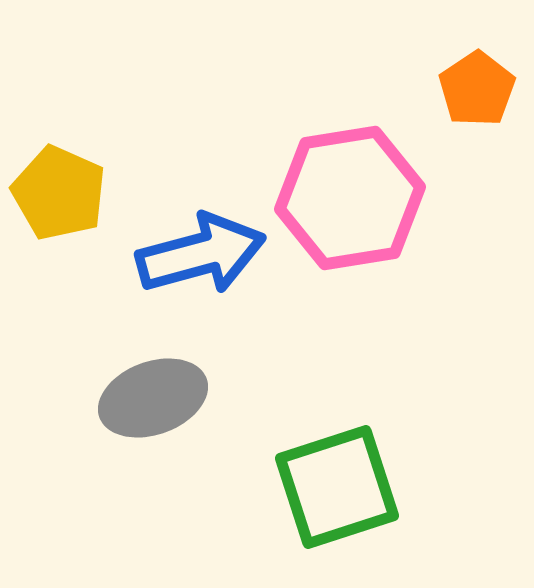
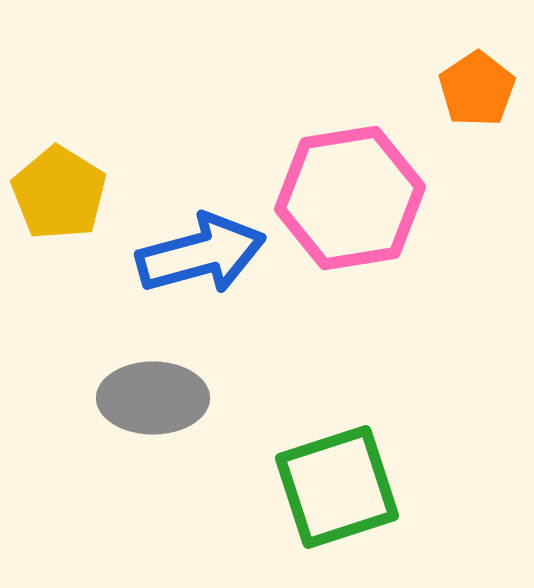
yellow pentagon: rotated 8 degrees clockwise
gray ellipse: rotated 20 degrees clockwise
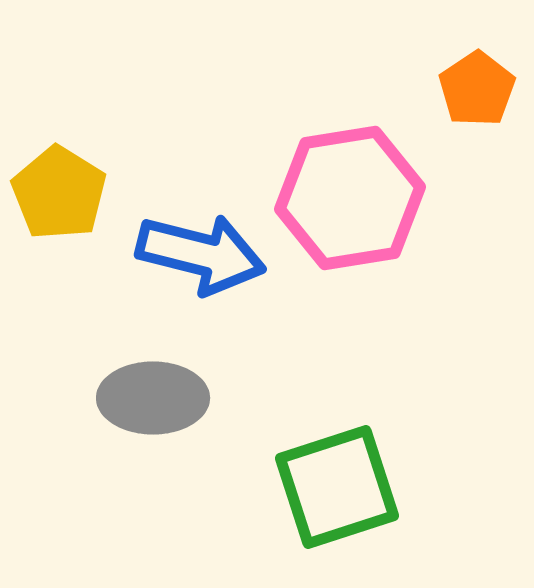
blue arrow: rotated 29 degrees clockwise
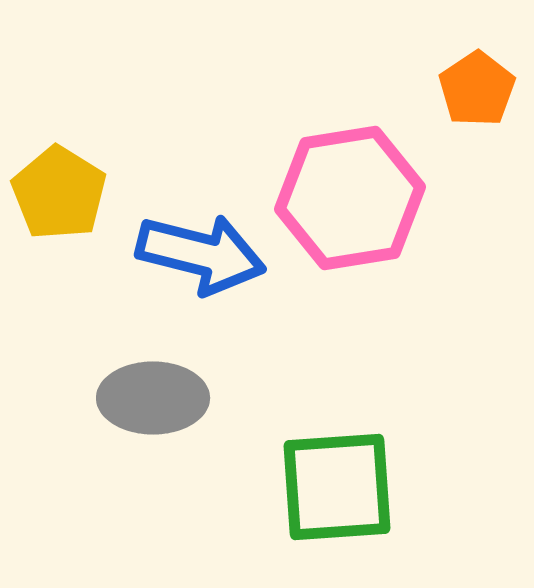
green square: rotated 14 degrees clockwise
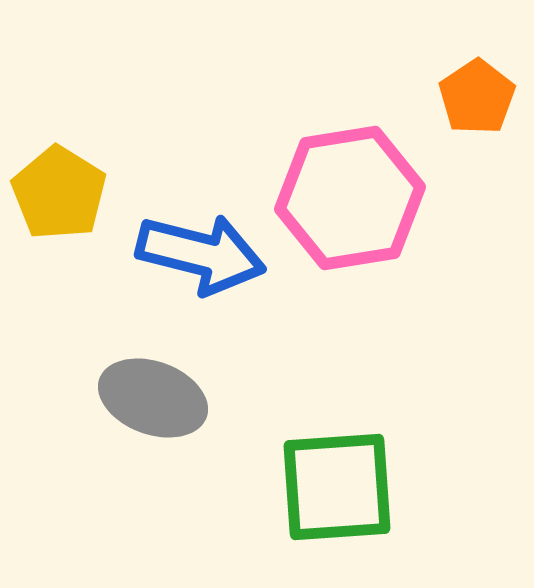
orange pentagon: moved 8 px down
gray ellipse: rotated 20 degrees clockwise
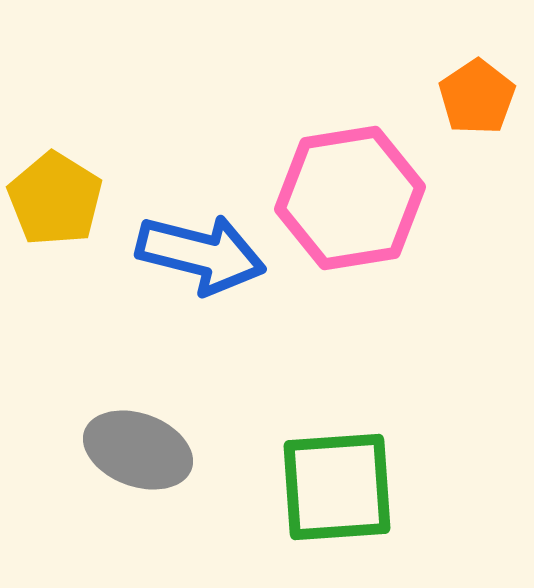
yellow pentagon: moved 4 px left, 6 px down
gray ellipse: moved 15 px left, 52 px down
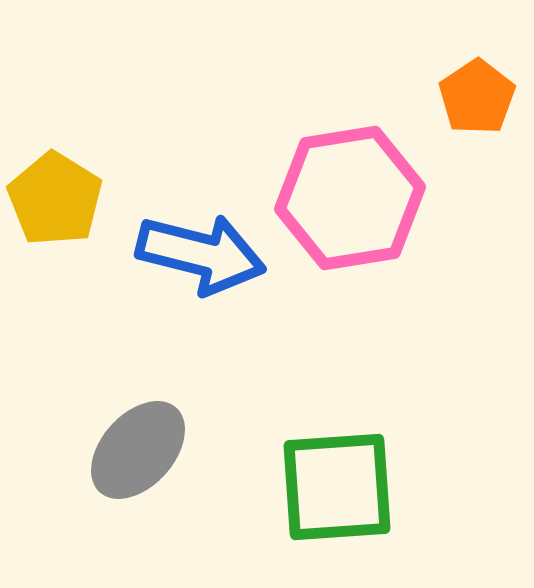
gray ellipse: rotated 68 degrees counterclockwise
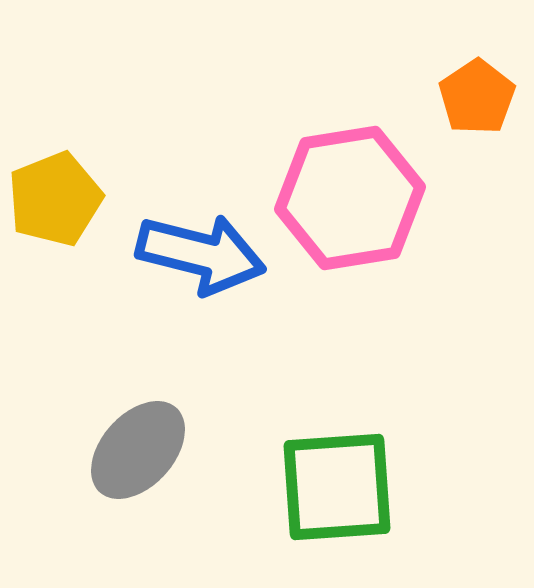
yellow pentagon: rotated 18 degrees clockwise
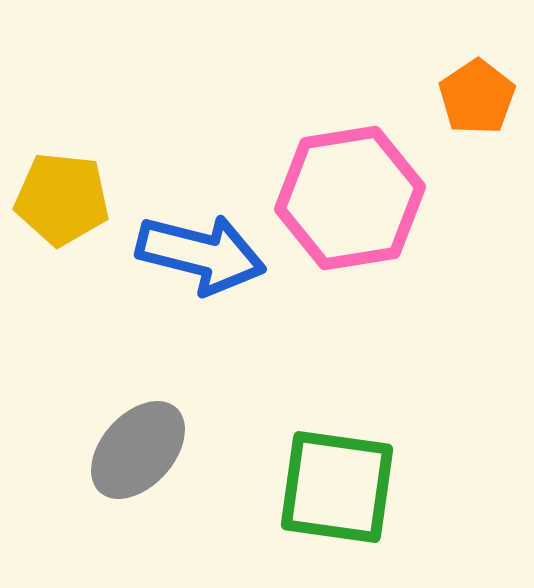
yellow pentagon: moved 7 px right; rotated 28 degrees clockwise
green square: rotated 12 degrees clockwise
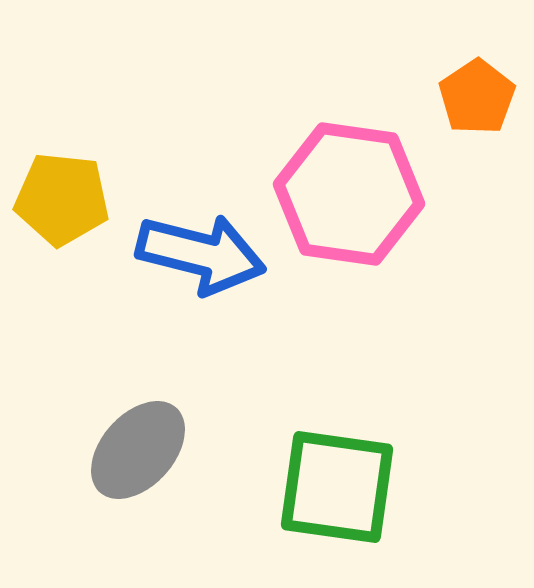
pink hexagon: moved 1 px left, 4 px up; rotated 17 degrees clockwise
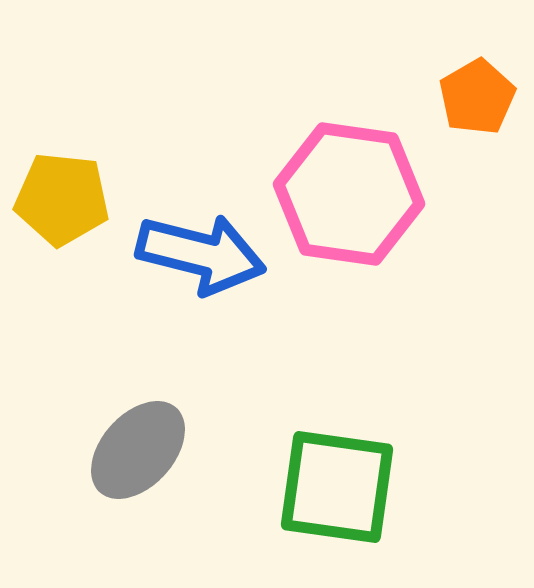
orange pentagon: rotated 4 degrees clockwise
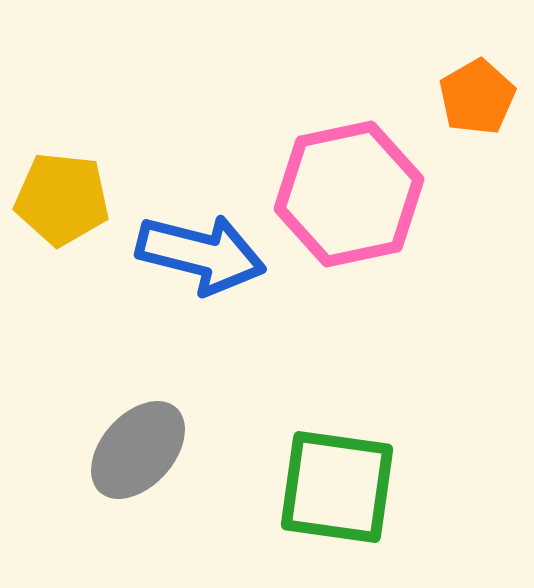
pink hexagon: rotated 20 degrees counterclockwise
